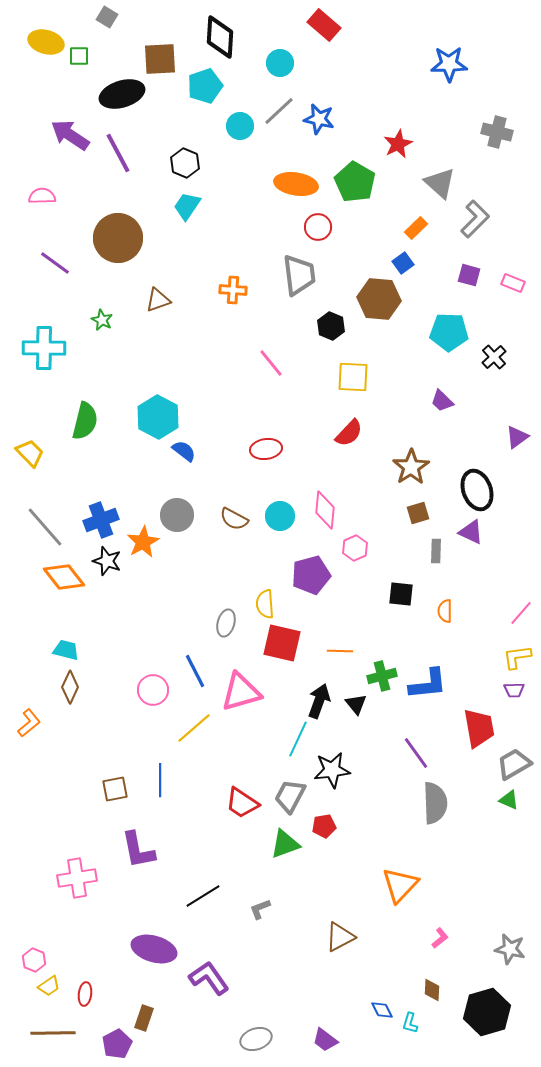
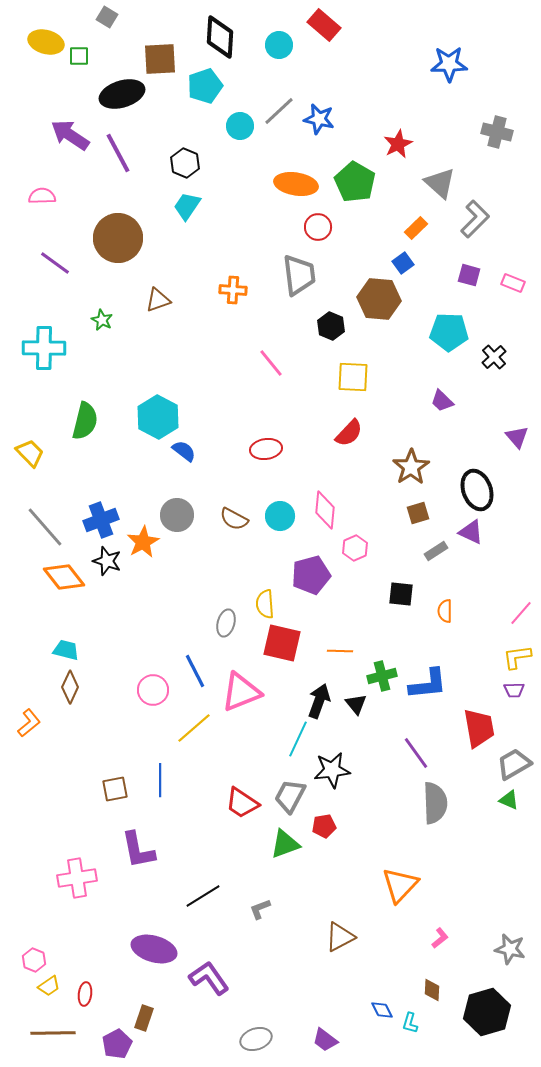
cyan circle at (280, 63): moved 1 px left, 18 px up
purple triangle at (517, 437): rotated 35 degrees counterclockwise
gray rectangle at (436, 551): rotated 55 degrees clockwise
pink triangle at (241, 692): rotated 6 degrees counterclockwise
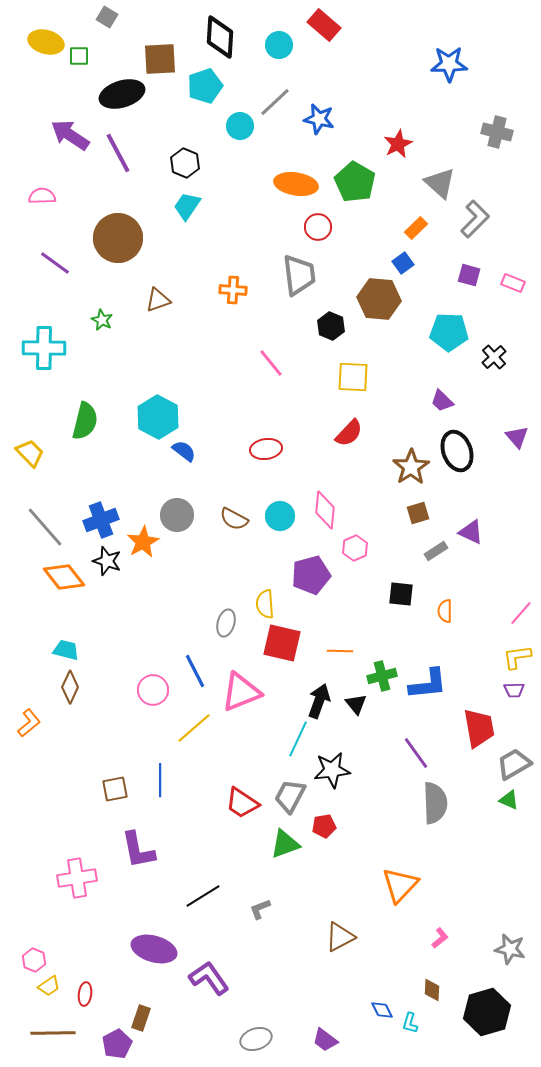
gray line at (279, 111): moved 4 px left, 9 px up
black ellipse at (477, 490): moved 20 px left, 39 px up
brown rectangle at (144, 1018): moved 3 px left
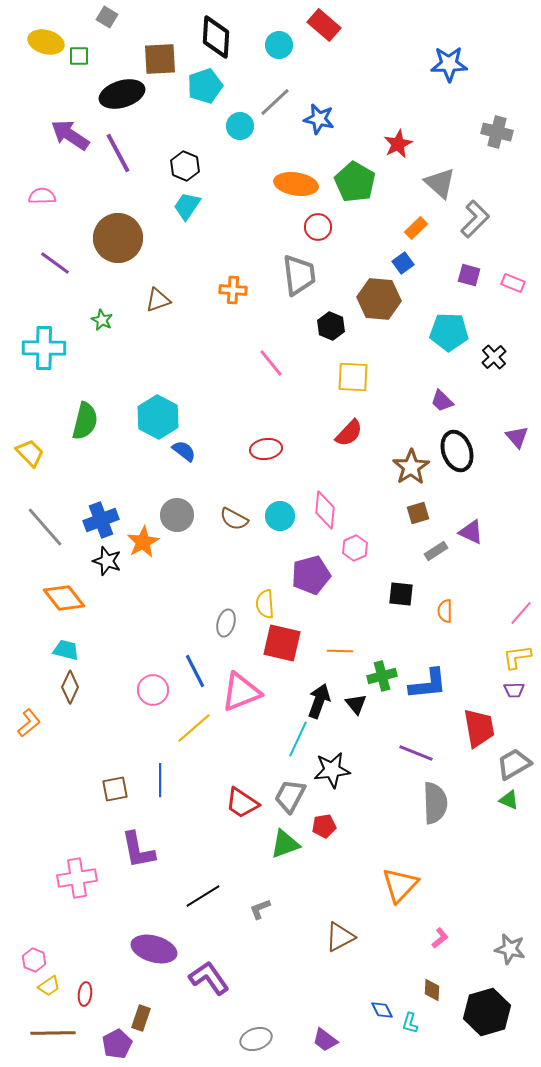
black diamond at (220, 37): moved 4 px left
black hexagon at (185, 163): moved 3 px down
orange diamond at (64, 577): moved 21 px down
purple line at (416, 753): rotated 32 degrees counterclockwise
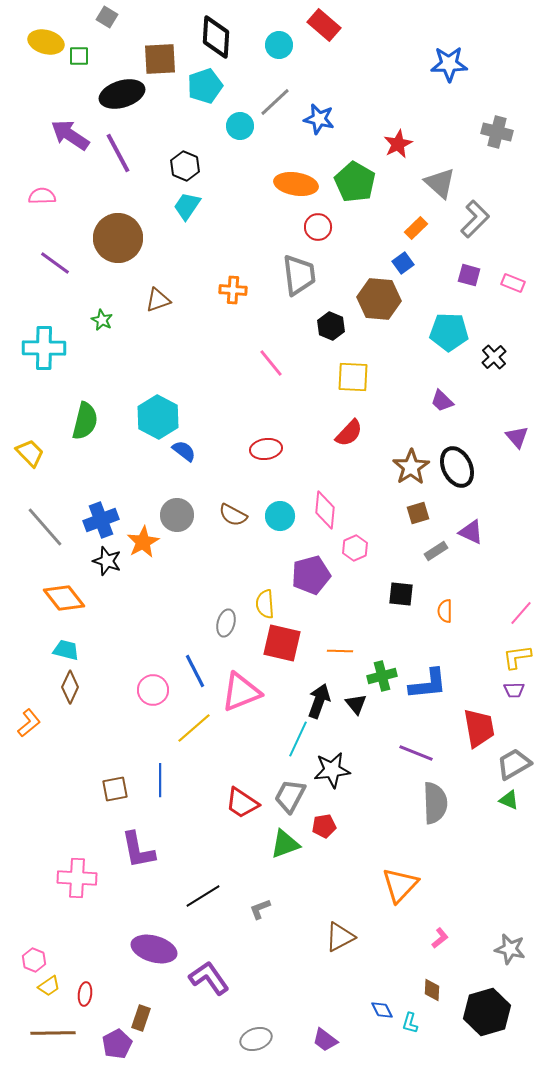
black ellipse at (457, 451): moved 16 px down; rotated 6 degrees counterclockwise
brown semicircle at (234, 519): moved 1 px left, 4 px up
pink cross at (77, 878): rotated 12 degrees clockwise
